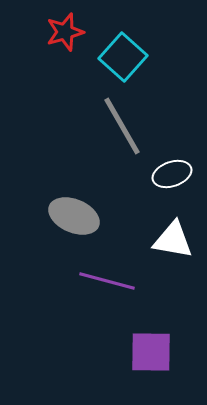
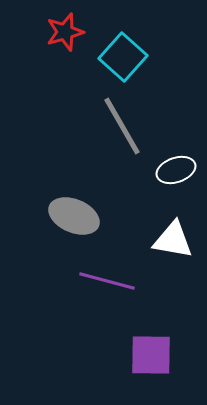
white ellipse: moved 4 px right, 4 px up
purple square: moved 3 px down
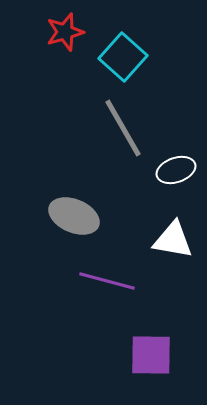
gray line: moved 1 px right, 2 px down
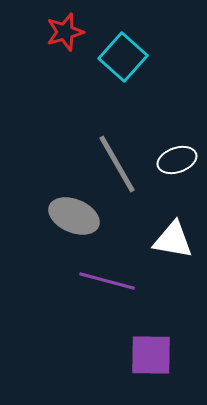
gray line: moved 6 px left, 36 px down
white ellipse: moved 1 px right, 10 px up
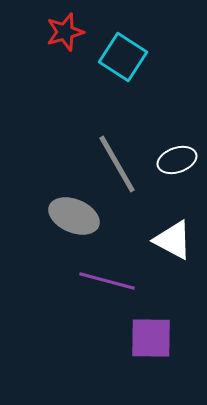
cyan square: rotated 9 degrees counterclockwise
white triangle: rotated 18 degrees clockwise
purple square: moved 17 px up
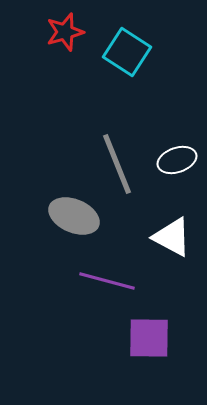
cyan square: moved 4 px right, 5 px up
gray line: rotated 8 degrees clockwise
white triangle: moved 1 px left, 3 px up
purple square: moved 2 px left
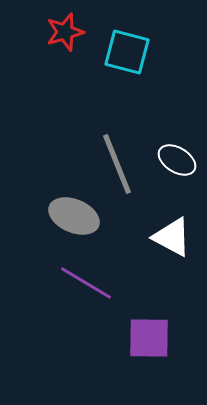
cyan square: rotated 18 degrees counterclockwise
white ellipse: rotated 51 degrees clockwise
purple line: moved 21 px left, 2 px down; rotated 16 degrees clockwise
